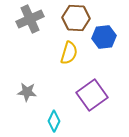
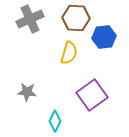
cyan diamond: moved 1 px right
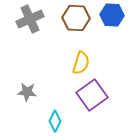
blue hexagon: moved 8 px right, 22 px up; rotated 10 degrees clockwise
yellow semicircle: moved 12 px right, 10 px down
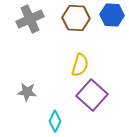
yellow semicircle: moved 1 px left, 2 px down
purple square: rotated 12 degrees counterclockwise
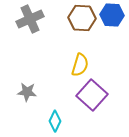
brown hexagon: moved 6 px right
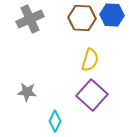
yellow semicircle: moved 10 px right, 5 px up
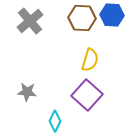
gray cross: moved 2 px down; rotated 16 degrees counterclockwise
purple square: moved 5 px left
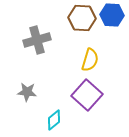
gray cross: moved 7 px right, 19 px down; rotated 24 degrees clockwise
cyan diamond: moved 1 px left, 1 px up; rotated 25 degrees clockwise
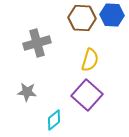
gray cross: moved 3 px down
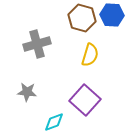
brown hexagon: rotated 12 degrees clockwise
gray cross: moved 1 px down
yellow semicircle: moved 5 px up
purple square: moved 2 px left, 5 px down
cyan diamond: moved 2 px down; rotated 20 degrees clockwise
